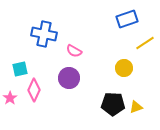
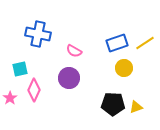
blue rectangle: moved 10 px left, 24 px down
blue cross: moved 6 px left
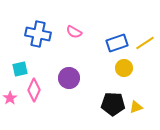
pink semicircle: moved 19 px up
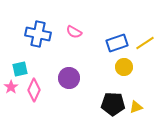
yellow circle: moved 1 px up
pink star: moved 1 px right, 11 px up
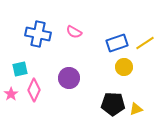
pink star: moved 7 px down
yellow triangle: moved 2 px down
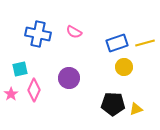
yellow line: rotated 18 degrees clockwise
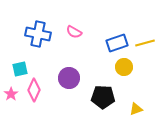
black pentagon: moved 10 px left, 7 px up
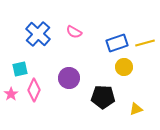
blue cross: rotated 30 degrees clockwise
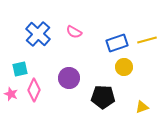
yellow line: moved 2 px right, 3 px up
pink star: rotated 16 degrees counterclockwise
yellow triangle: moved 6 px right, 2 px up
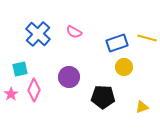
yellow line: moved 2 px up; rotated 30 degrees clockwise
purple circle: moved 1 px up
pink star: rotated 16 degrees clockwise
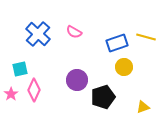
yellow line: moved 1 px left, 1 px up
purple circle: moved 8 px right, 3 px down
black pentagon: rotated 20 degrees counterclockwise
yellow triangle: moved 1 px right
